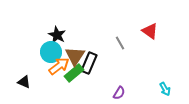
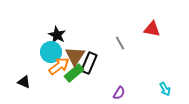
red triangle: moved 2 px right, 2 px up; rotated 24 degrees counterclockwise
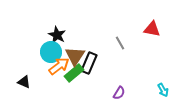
cyan arrow: moved 2 px left, 1 px down
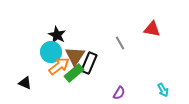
black triangle: moved 1 px right, 1 px down
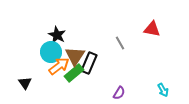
black triangle: rotated 32 degrees clockwise
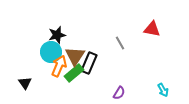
black star: rotated 30 degrees clockwise
orange arrow: rotated 30 degrees counterclockwise
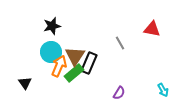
black star: moved 5 px left, 9 px up
